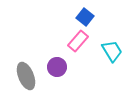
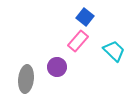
cyan trapezoid: moved 2 px right; rotated 15 degrees counterclockwise
gray ellipse: moved 3 px down; rotated 28 degrees clockwise
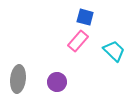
blue square: rotated 24 degrees counterclockwise
purple circle: moved 15 px down
gray ellipse: moved 8 px left
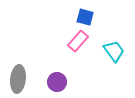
cyan trapezoid: rotated 10 degrees clockwise
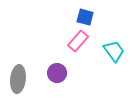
purple circle: moved 9 px up
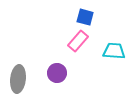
cyan trapezoid: rotated 50 degrees counterclockwise
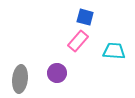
gray ellipse: moved 2 px right
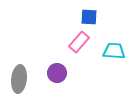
blue square: moved 4 px right; rotated 12 degrees counterclockwise
pink rectangle: moved 1 px right, 1 px down
gray ellipse: moved 1 px left
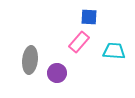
gray ellipse: moved 11 px right, 19 px up
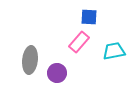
cyan trapezoid: rotated 15 degrees counterclockwise
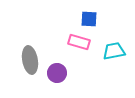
blue square: moved 2 px down
pink rectangle: rotated 65 degrees clockwise
gray ellipse: rotated 16 degrees counterclockwise
